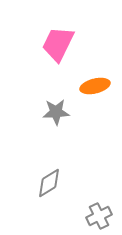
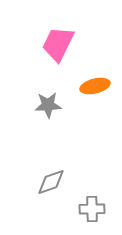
gray star: moved 8 px left, 7 px up
gray diamond: moved 2 px right, 1 px up; rotated 12 degrees clockwise
gray cross: moved 7 px left, 7 px up; rotated 25 degrees clockwise
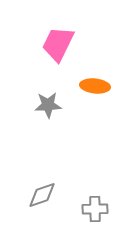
orange ellipse: rotated 20 degrees clockwise
gray diamond: moved 9 px left, 13 px down
gray cross: moved 3 px right
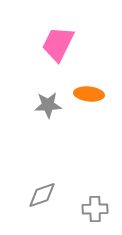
orange ellipse: moved 6 px left, 8 px down
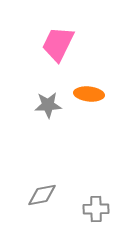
gray diamond: rotated 8 degrees clockwise
gray cross: moved 1 px right
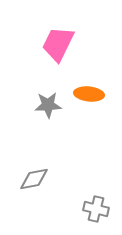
gray diamond: moved 8 px left, 16 px up
gray cross: rotated 15 degrees clockwise
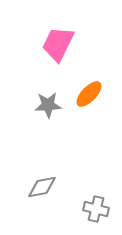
orange ellipse: rotated 52 degrees counterclockwise
gray diamond: moved 8 px right, 8 px down
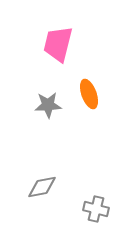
pink trapezoid: rotated 12 degrees counterclockwise
orange ellipse: rotated 64 degrees counterclockwise
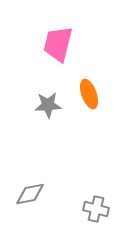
gray diamond: moved 12 px left, 7 px down
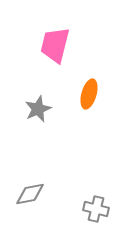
pink trapezoid: moved 3 px left, 1 px down
orange ellipse: rotated 36 degrees clockwise
gray star: moved 10 px left, 4 px down; rotated 20 degrees counterclockwise
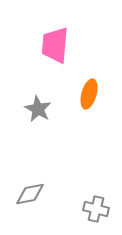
pink trapezoid: rotated 9 degrees counterclockwise
gray star: rotated 20 degrees counterclockwise
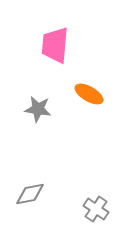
orange ellipse: rotated 76 degrees counterclockwise
gray star: rotated 20 degrees counterclockwise
gray cross: rotated 20 degrees clockwise
